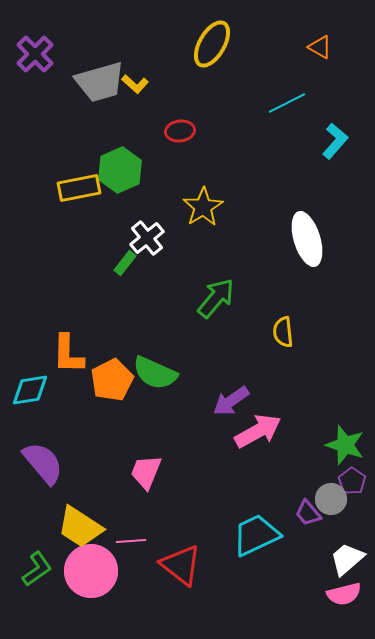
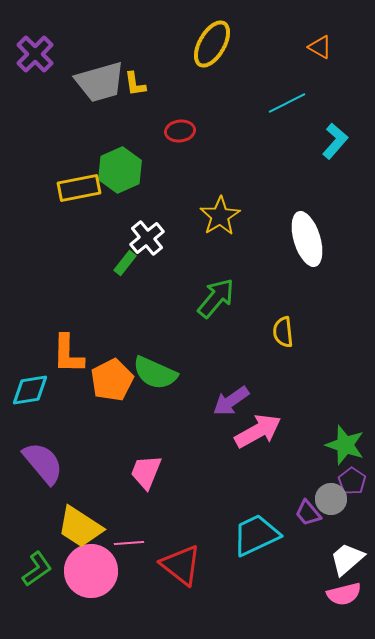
yellow L-shape: rotated 40 degrees clockwise
yellow star: moved 17 px right, 9 px down
pink line: moved 2 px left, 2 px down
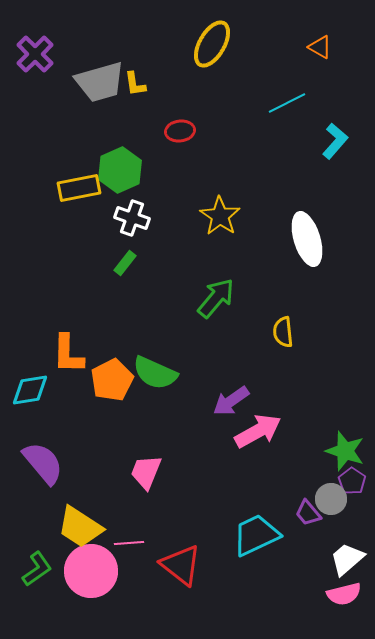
yellow star: rotated 6 degrees counterclockwise
white cross: moved 15 px left, 20 px up; rotated 32 degrees counterclockwise
green star: moved 6 px down
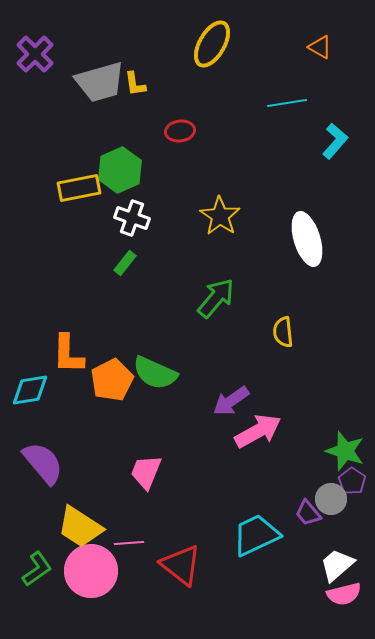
cyan line: rotated 18 degrees clockwise
white trapezoid: moved 10 px left, 6 px down
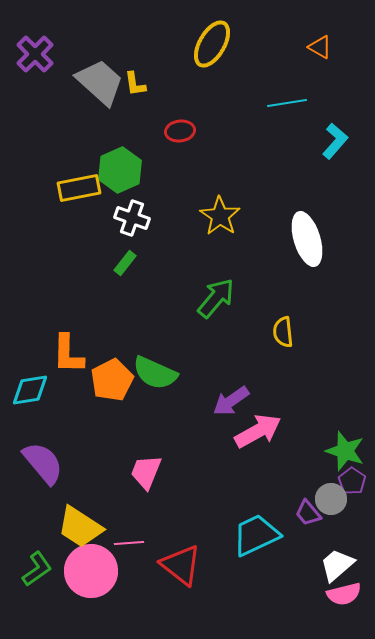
gray trapezoid: rotated 122 degrees counterclockwise
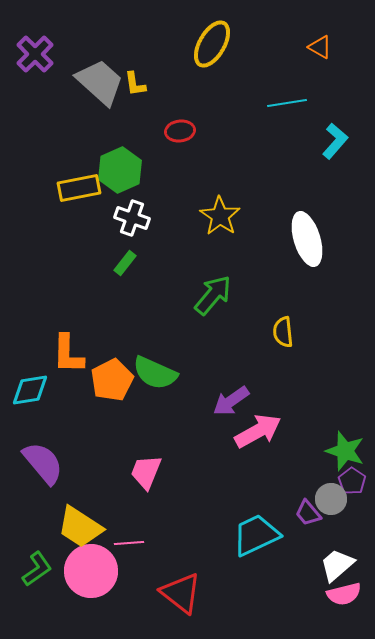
green arrow: moved 3 px left, 3 px up
red triangle: moved 28 px down
